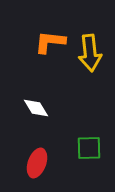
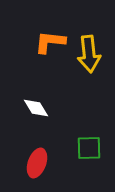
yellow arrow: moved 1 px left, 1 px down
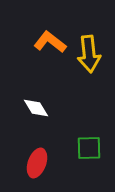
orange L-shape: rotated 32 degrees clockwise
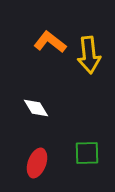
yellow arrow: moved 1 px down
green square: moved 2 px left, 5 px down
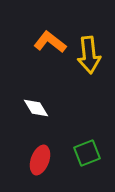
green square: rotated 20 degrees counterclockwise
red ellipse: moved 3 px right, 3 px up
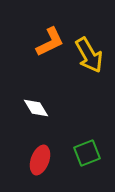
orange L-shape: rotated 116 degrees clockwise
yellow arrow: rotated 24 degrees counterclockwise
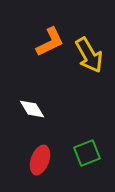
white diamond: moved 4 px left, 1 px down
